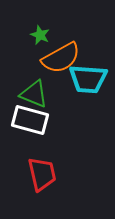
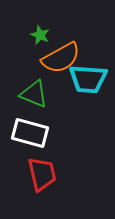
white rectangle: moved 13 px down
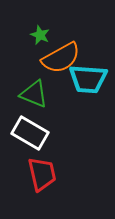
white rectangle: rotated 15 degrees clockwise
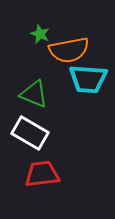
green star: moved 1 px up
orange semicircle: moved 8 px right, 8 px up; rotated 18 degrees clockwise
red trapezoid: rotated 84 degrees counterclockwise
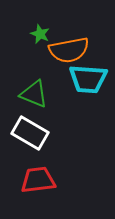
red trapezoid: moved 4 px left, 6 px down
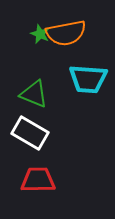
orange semicircle: moved 3 px left, 17 px up
red trapezoid: rotated 6 degrees clockwise
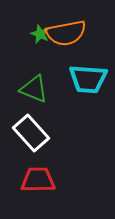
green triangle: moved 5 px up
white rectangle: moved 1 px right; rotated 18 degrees clockwise
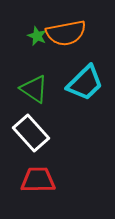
green star: moved 3 px left, 2 px down
cyan trapezoid: moved 3 px left, 4 px down; rotated 48 degrees counterclockwise
green triangle: rotated 12 degrees clockwise
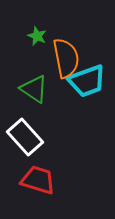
orange semicircle: moved 25 px down; rotated 90 degrees counterclockwise
cyan trapezoid: moved 2 px right, 2 px up; rotated 24 degrees clockwise
white rectangle: moved 6 px left, 4 px down
red trapezoid: rotated 18 degrees clockwise
